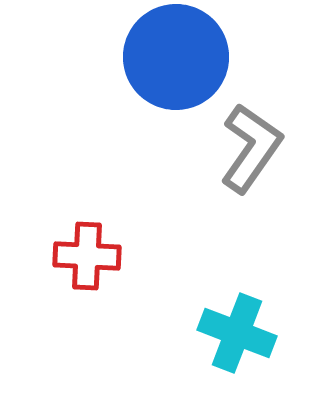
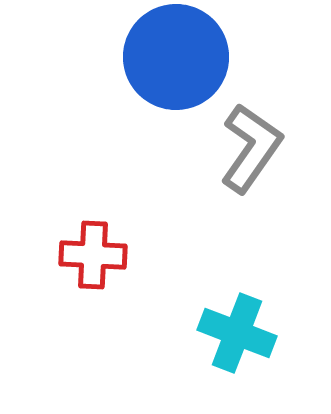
red cross: moved 6 px right, 1 px up
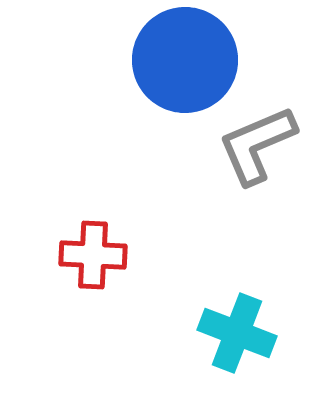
blue circle: moved 9 px right, 3 px down
gray L-shape: moved 6 px right, 3 px up; rotated 148 degrees counterclockwise
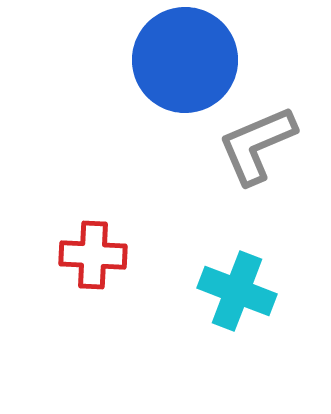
cyan cross: moved 42 px up
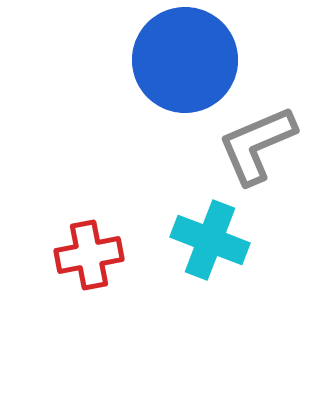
red cross: moved 4 px left; rotated 14 degrees counterclockwise
cyan cross: moved 27 px left, 51 px up
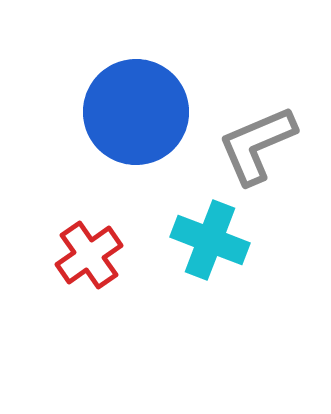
blue circle: moved 49 px left, 52 px down
red cross: rotated 24 degrees counterclockwise
